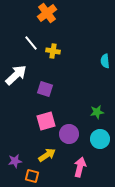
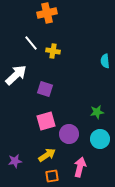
orange cross: rotated 24 degrees clockwise
orange square: moved 20 px right; rotated 24 degrees counterclockwise
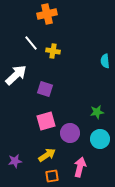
orange cross: moved 1 px down
purple circle: moved 1 px right, 1 px up
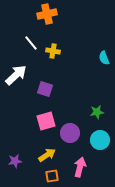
cyan semicircle: moved 1 px left, 3 px up; rotated 16 degrees counterclockwise
cyan circle: moved 1 px down
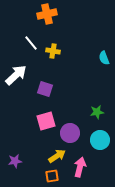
yellow arrow: moved 10 px right, 1 px down
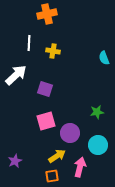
white line: moved 2 px left; rotated 42 degrees clockwise
cyan circle: moved 2 px left, 5 px down
purple star: rotated 16 degrees counterclockwise
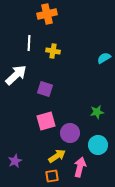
cyan semicircle: rotated 80 degrees clockwise
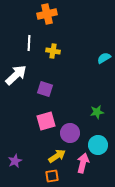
pink arrow: moved 3 px right, 4 px up
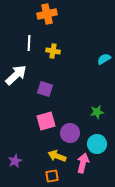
cyan semicircle: moved 1 px down
cyan circle: moved 1 px left, 1 px up
yellow arrow: rotated 126 degrees counterclockwise
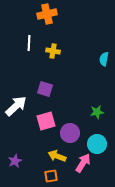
cyan semicircle: rotated 48 degrees counterclockwise
white arrow: moved 31 px down
pink arrow: rotated 18 degrees clockwise
orange square: moved 1 px left
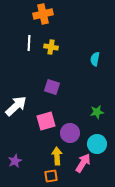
orange cross: moved 4 px left
yellow cross: moved 2 px left, 4 px up
cyan semicircle: moved 9 px left
purple square: moved 7 px right, 2 px up
yellow arrow: rotated 66 degrees clockwise
